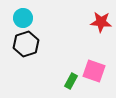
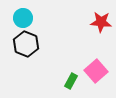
black hexagon: rotated 20 degrees counterclockwise
pink square: moved 2 px right; rotated 30 degrees clockwise
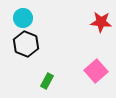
green rectangle: moved 24 px left
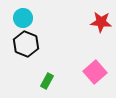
pink square: moved 1 px left, 1 px down
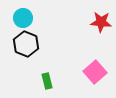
green rectangle: rotated 42 degrees counterclockwise
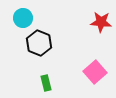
black hexagon: moved 13 px right, 1 px up
green rectangle: moved 1 px left, 2 px down
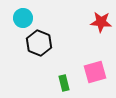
pink square: rotated 25 degrees clockwise
green rectangle: moved 18 px right
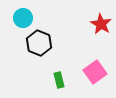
red star: moved 2 px down; rotated 25 degrees clockwise
pink square: rotated 20 degrees counterclockwise
green rectangle: moved 5 px left, 3 px up
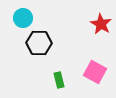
black hexagon: rotated 20 degrees counterclockwise
pink square: rotated 25 degrees counterclockwise
